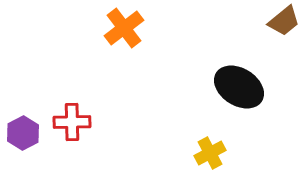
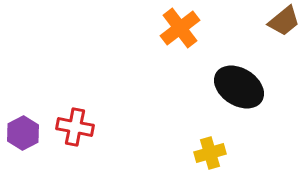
orange cross: moved 56 px right
red cross: moved 3 px right, 5 px down; rotated 12 degrees clockwise
yellow cross: rotated 12 degrees clockwise
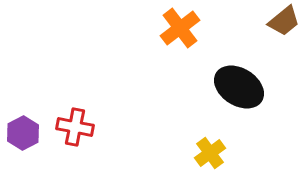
yellow cross: rotated 20 degrees counterclockwise
